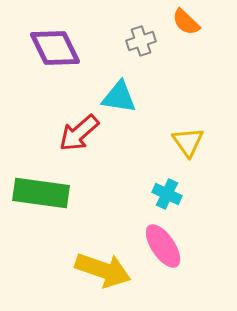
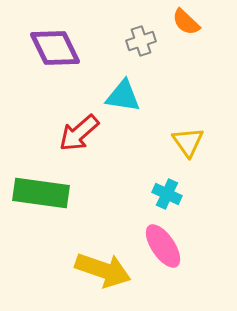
cyan triangle: moved 4 px right, 1 px up
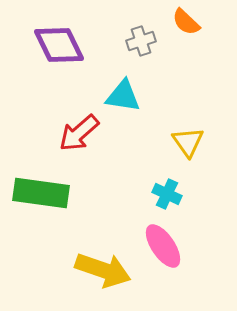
purple diamond: moved 4 px right, 3 px up
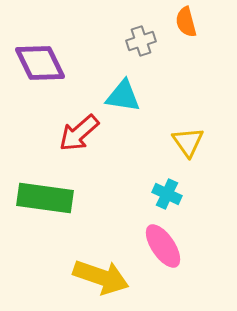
orange semicircle: rotated 32 degrees clockwise
purple diamond: moved 19 px left, 18 px down
green rectangle: moved 4 px right, 5 px down
yellow arrow: moved 2 px left, 7 px down
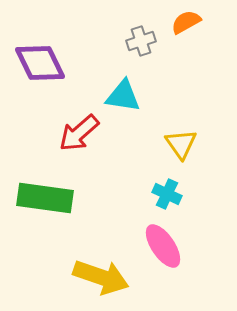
orange semicircle: rotated 76 degrees clockwise
yellow triangle: moved 7 px left, 2 px down
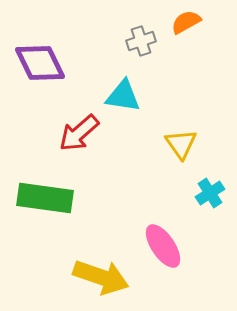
cyan cross: moved 43 px right, 1 px up; rotated 32 degrees clockwise
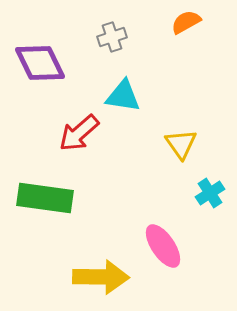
gray cross: moved 29 px left, 4 px up
yellow arrow: rotated 18 degrees counterclockwise
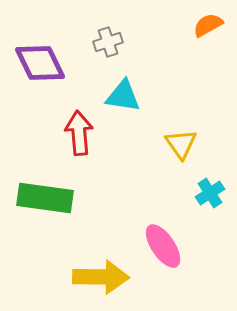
orange semicircle: moved 22 px right, 3 px down
gray cross: moved 4 px left, 5 px down
red arrow: rotated 126 degrees clockwise
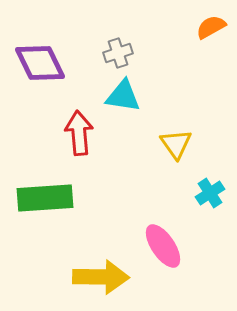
orange semicircle: moved 3 px right, 2 px down
gray cross: moved 10 px right, 11 px down
yellow triangle: moved 5 px left
green rectangle: rotated 12 degrees counterclockwise
